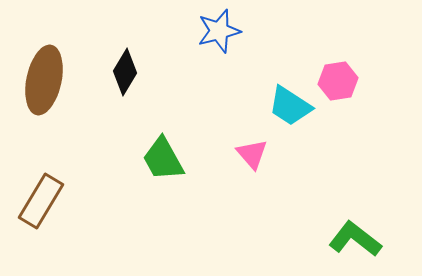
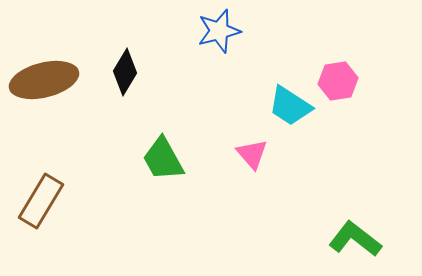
brown ellipse: rotated 64 degrees clockwise
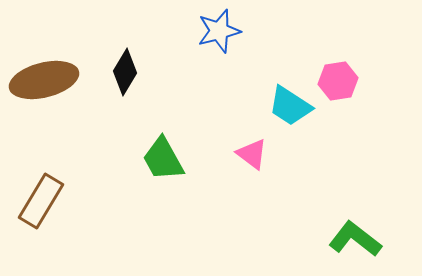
pink triangle: rotated 12 degrees counterclockwise
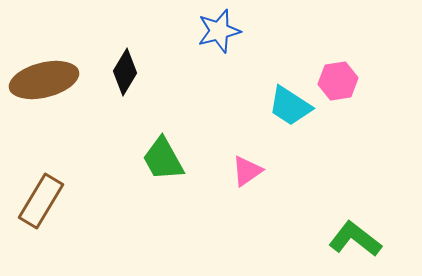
pink triangle: moved 5 px left, 17 px down; rotated 48 degrees clockwise
